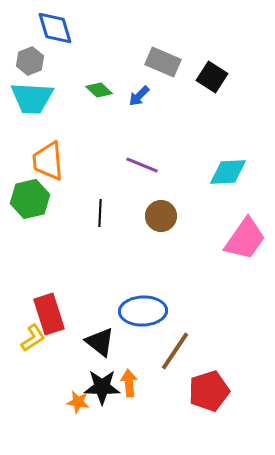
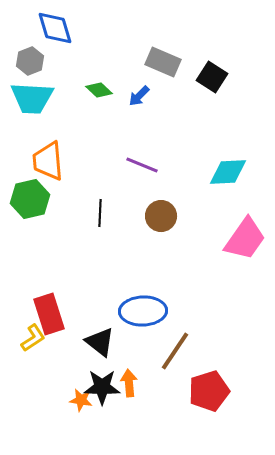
orange star: moved 3 px right, 2 px up
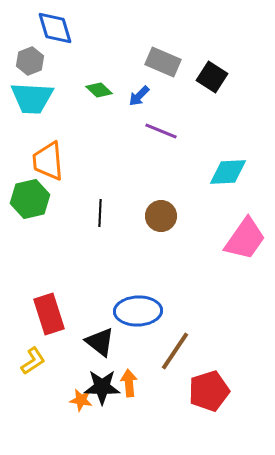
purple line: moved 19 px right, 34 px up
blue ellipse: moved 5 px left
yellow L-shape: moved 23 px down
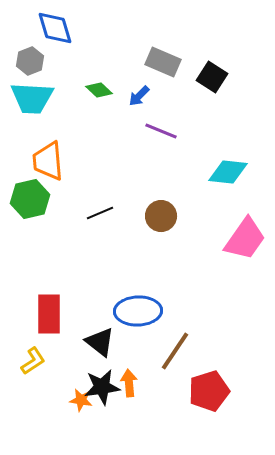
cyan diamond: rotated 9 degrees clockwise
black line: rotated 64 degrees clockwise
red rectangle: rotated 18 degrees clockwise
black star: rotated 9 degrees counterclockwise
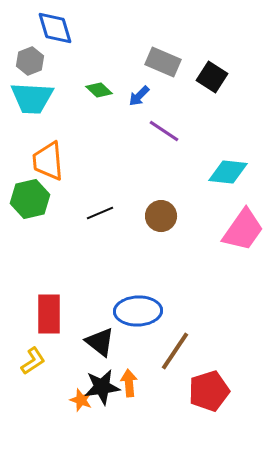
purple line: moved 3 px right; rotated 12 degrees clockwise
pink trapezoid: moved 2 px left, 9 px up
orange star: rotated 10 degrees clockwise
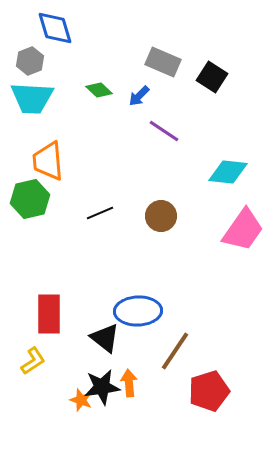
black triangle: moved 5 px right, 4 px up
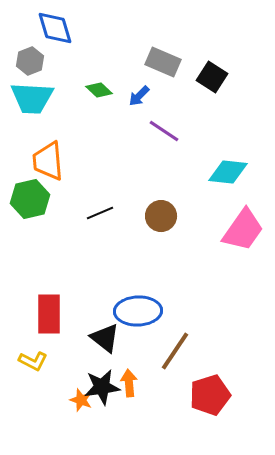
yellow L-shape: rotated 60 degrees clockwise
red pentagon: moved 1 px right, 4 px down
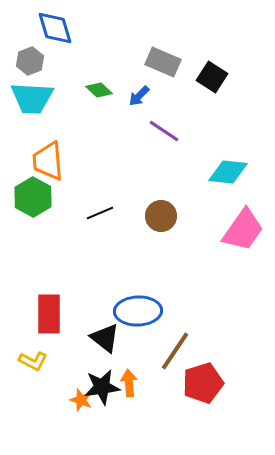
green hexagon: moved 3 px right, 2 px up; rotated 18 degrees counterclockwise
red pentagon: moved 7 px left, 12 px up
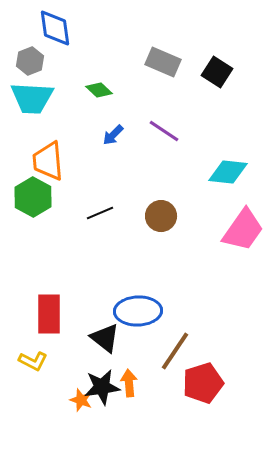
blue diamond: rotated 9 degrees clockwise
black square: moved 5 px right, 5 px up
blue arrow: moved 26 px left, 39 px down
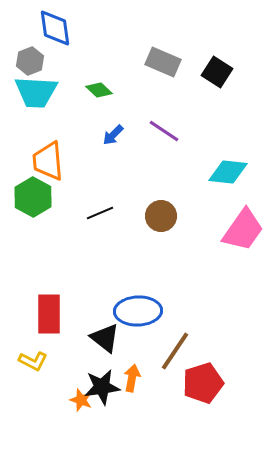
cyan trapezoid: moved 4 px right, 6 px up
orange arrow: moved 3 px right, 5 px up; rotated 16 degrees clockwise
